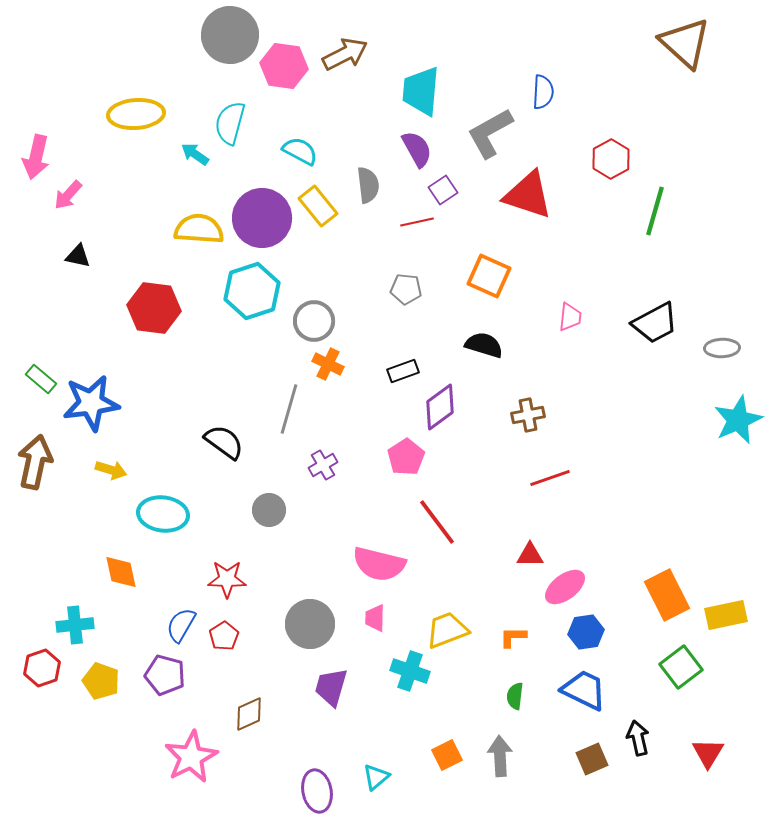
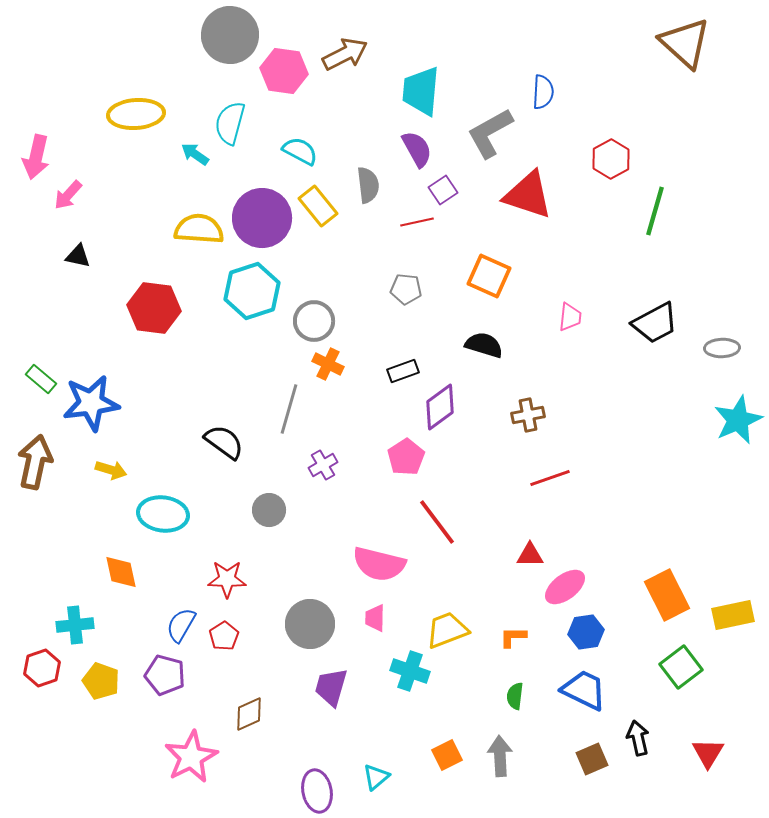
pink hexagon at (284, 66): moved 5 px down
yellow rectangle at (726, 615): moved 7 px right
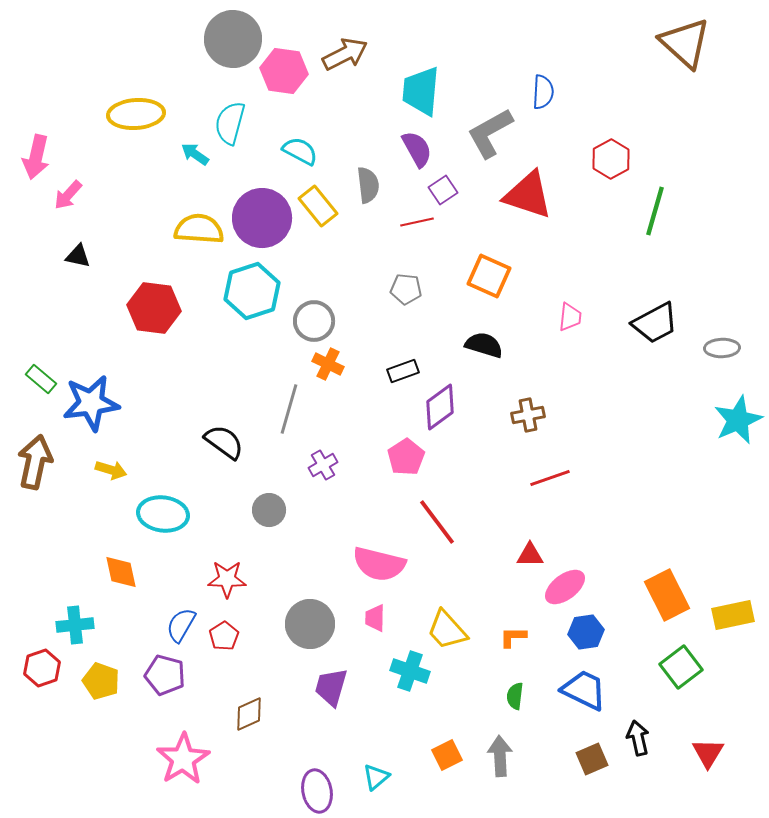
gray circle at (230, 35): moved 3 px right, 4 px down
yellow trapezoid at (447, 630): rotated 111 degrees counterclockwise
pink star at (191, 757): moved 8 px left, 2 px down; rotated 4 degrees counterclockwise
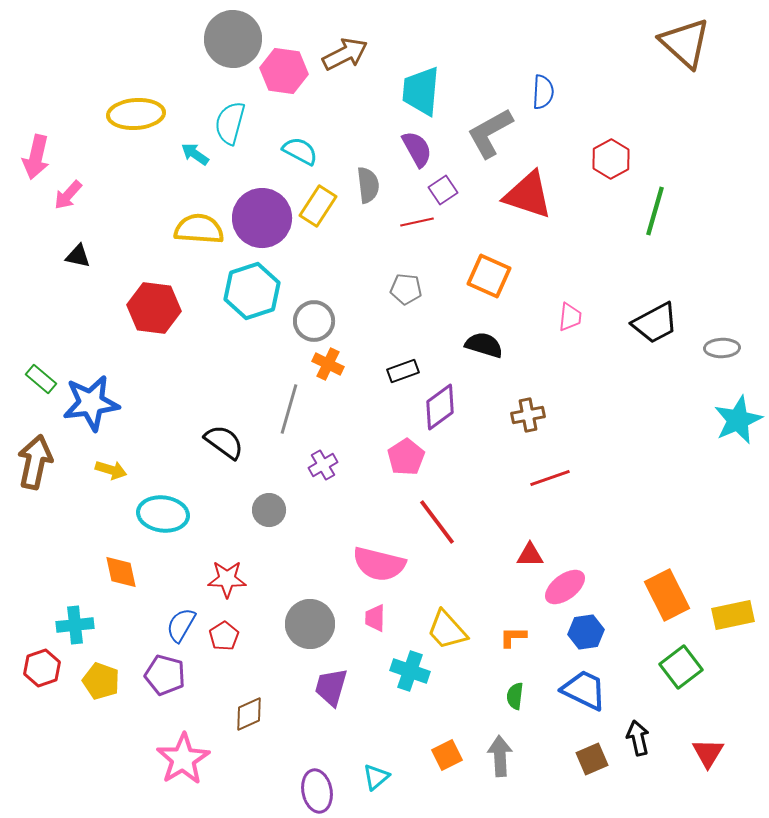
yellow rectangle at (318, 206): rotated 72 degrees clockwise
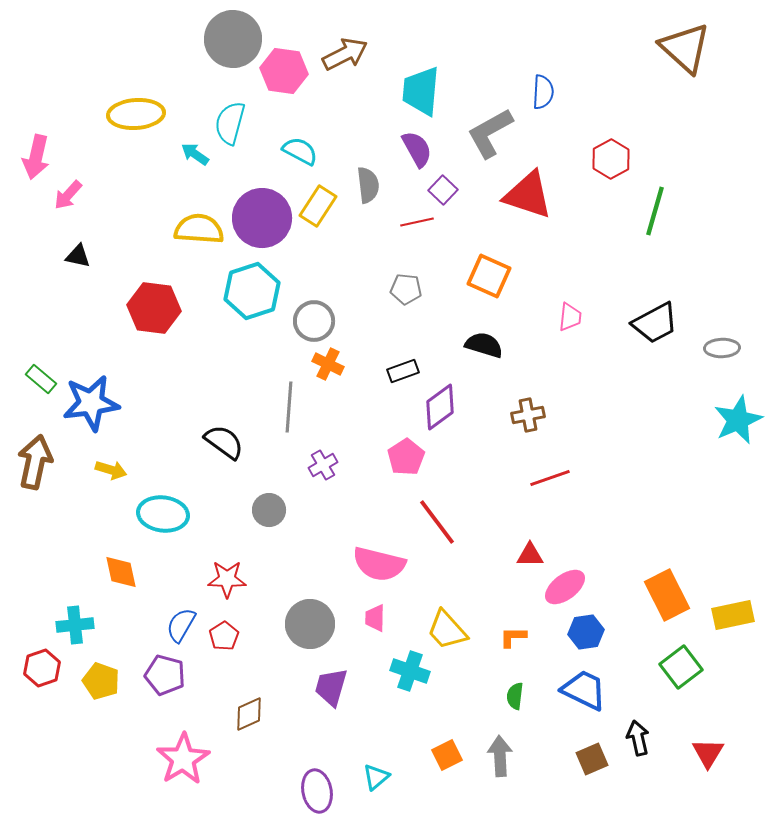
brown triangle at (685, 43): moved 5 px down
purple square at (443, 190): rotated 12 degrees counterclockwise
gray line at (289, 409): moved 2 px up; rotated 12 degrees counterclockwise
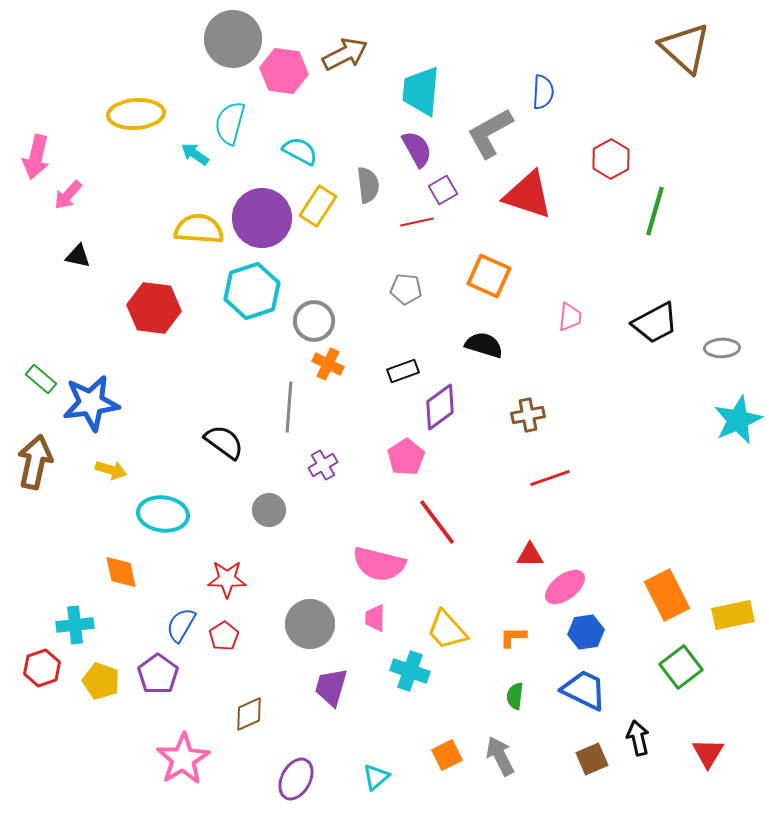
purple square at (443, 190): rotated 16 degrees clockwise
purple pentagon at (165, 675): moved 7 px left, 1 px up; rotated 21 degrees clockwise
gray arrow at (500, 756): rotated 24 degrees counterclockwise
purple ellipse at (317, 791): moved 21 px left, 12 px up; rotated 39 degrees clockwise
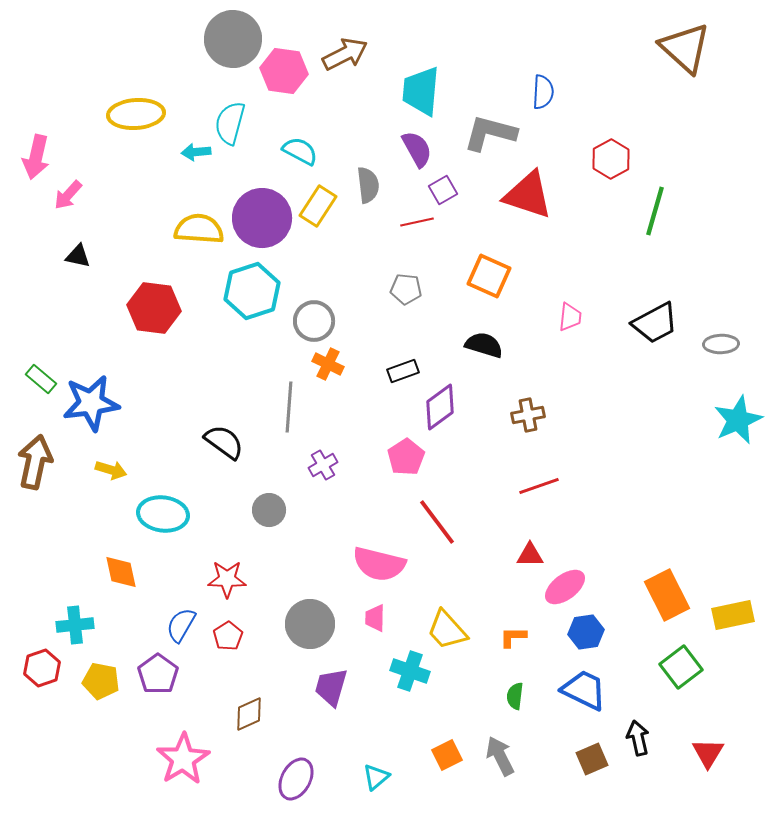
gray L-shape at (490, 133): rotated 44 degrees clockwise
cyan arrow at (195, 154): moved 1 px right, 2 px up; rotated 40 degrees counterclockwise
gray ellipse at (722, 348): moved 1 px left, 4 px up
red line at (550, 478): moved 11 px left, 8 px down
red pentagon at (224, 636): moved 4 px right
yellow pentagon at (101, 681): rotated 9 degrees counterclockwise
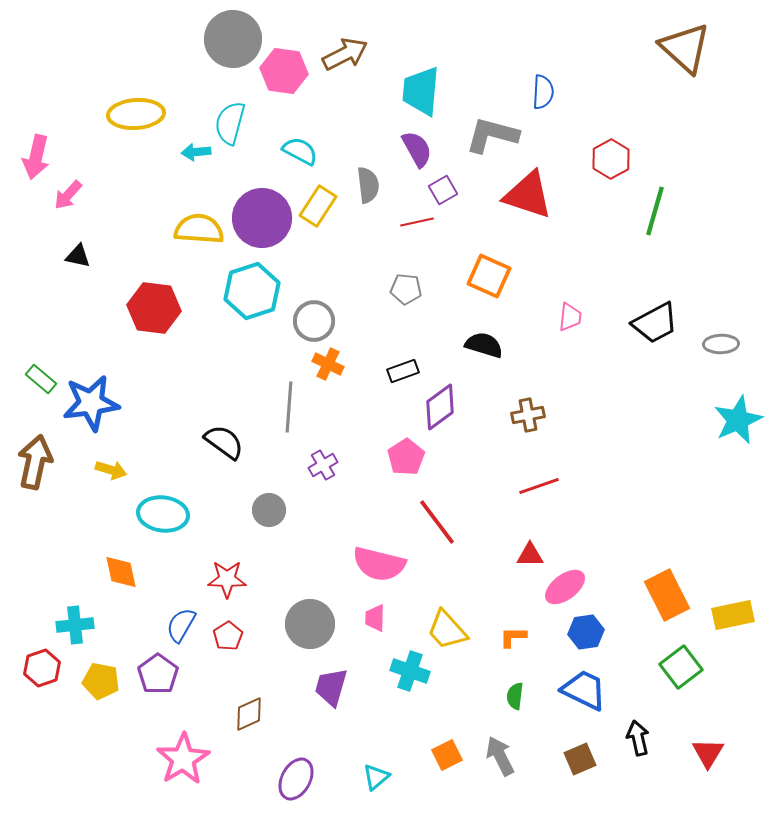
gray L-shape at (490, 133): moved 2 px right, 2 px down
brown square at (592, 759): moved 12 px left
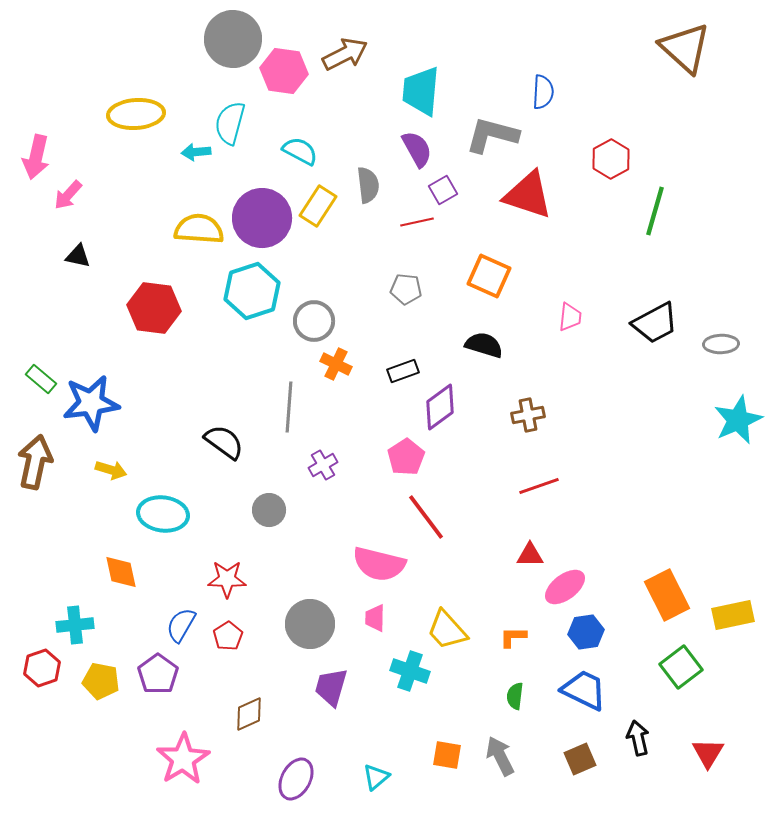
orange cross at (328, 364): moved 8 px right
red line at (437, 522): moved 11 px left, 5 px up
orange square at (447, 755): rotated 36 degrees clockwise
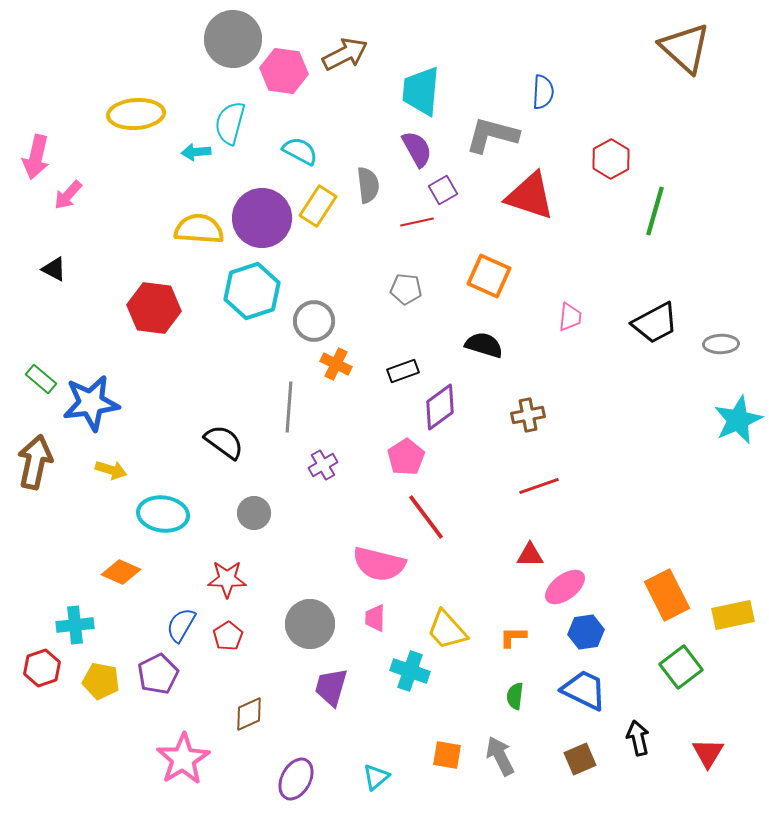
red triangle at (528, 195): moved 2 px right, 1 px down
black triangle at (78, 256): moved 24 px left, 13 px down; rotated 16 degrees clockwise
gray circle at (269, 510): moved 15 px left, 3 px down
orange diamond at (121, 572): rotated 54 degrees counterclockwise
purple pentagon at (158, 674): rotated 9 degrees clockwise
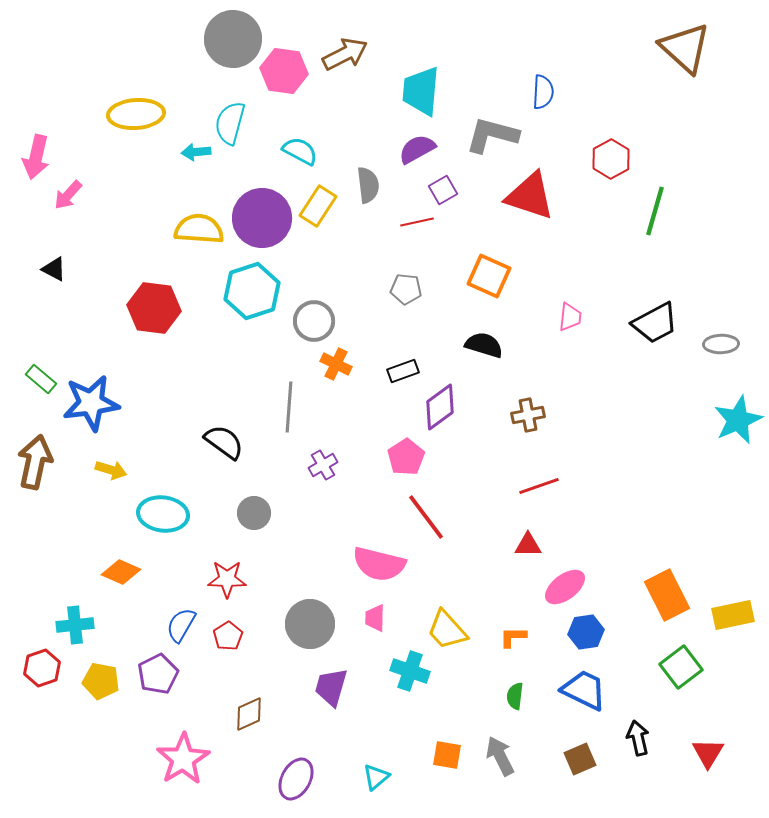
purple semicircle at (417, 149): rotated 90 degrees counterclockwise
red triangle at (530, 555): moved 2 px left, 10 px up
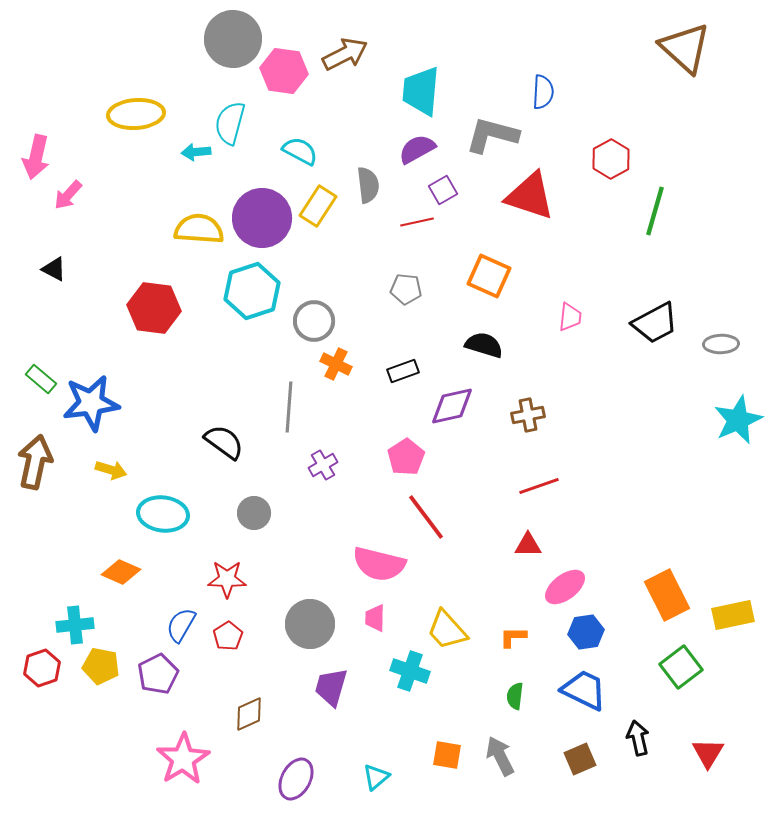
purple diamond at (440, 407): moved 12 px right, 1 px up; rotated 24 degrees clockwise
yellow pentagon at (101, 681): moved 15 px up
